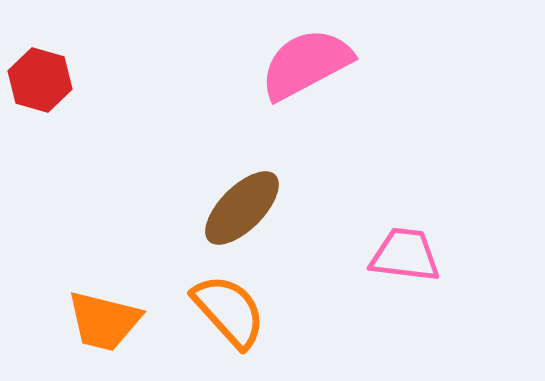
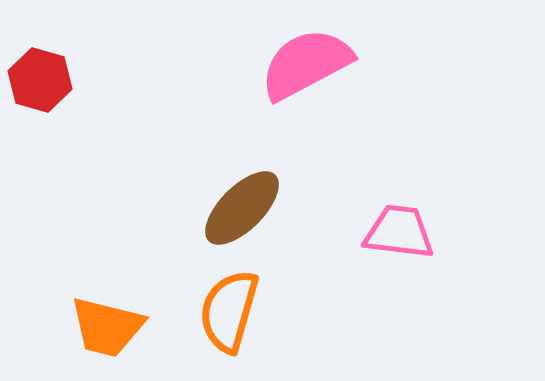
pink trapezoid: moved 6 px left, 23 px up
orange semicircle: rotated 122 degrees counterclockwise
orange trapezoid: moved 3 px right, 6 px down
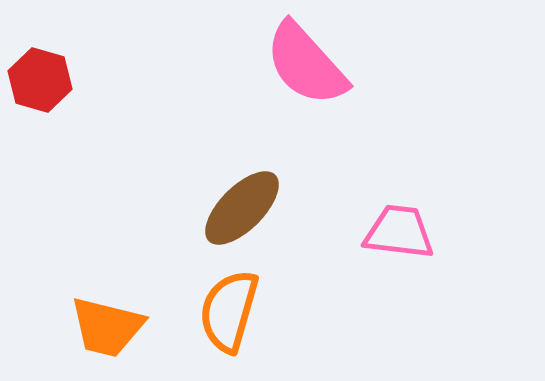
pink semicircle: rotated 104 degrees counterclockwise
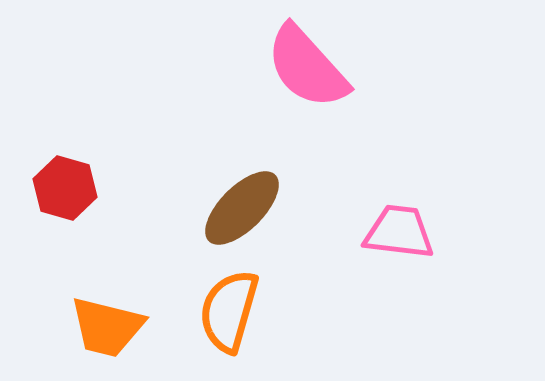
pink semicircle: moved 1 px right, 3 px down
red hexagon: moved 25 px right, 108 px down
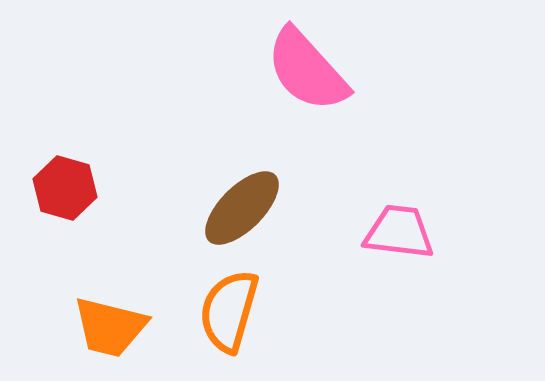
pink semicircle: moved 3 px down
orange trapezoid: moved 3 px right
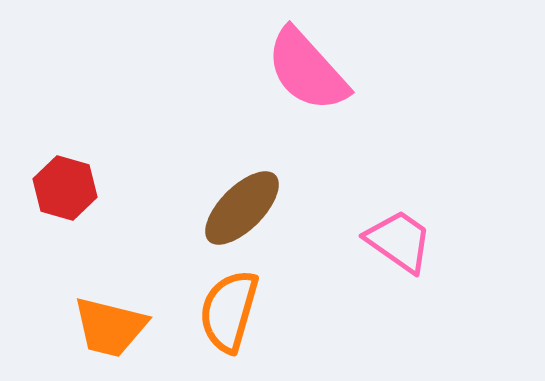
pink trapezoid: moved 9 px down; rotated 28 degrees clockwise
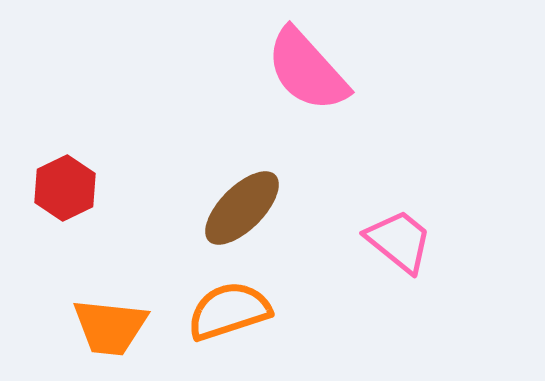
red hexagon: rotated 18 degrees clockwise
pink trapezoid: rotated 4 degrees clockwise
orange semicircle: rotated 56 degrees clockwise
orange trapezoid: rotated 8 degrees counterclockwise
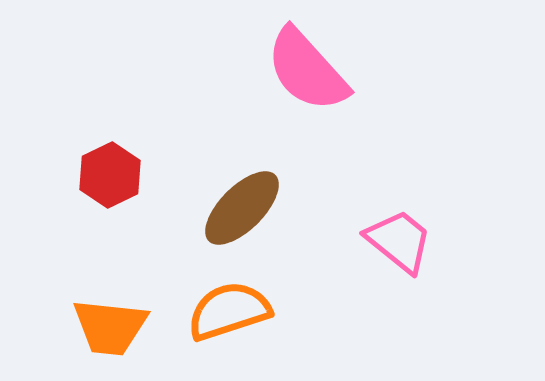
red hexagon: moved 45 px right, 13 px up
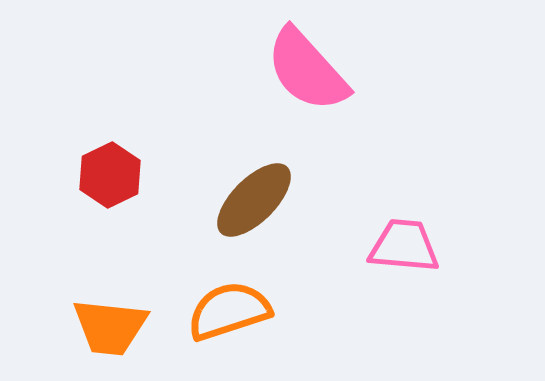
brown ellipse: moved 12 px right, 8 px up
pink trapezoid: moved 5 px right, 5 px down; rotated 34 degrees counterclockwise
